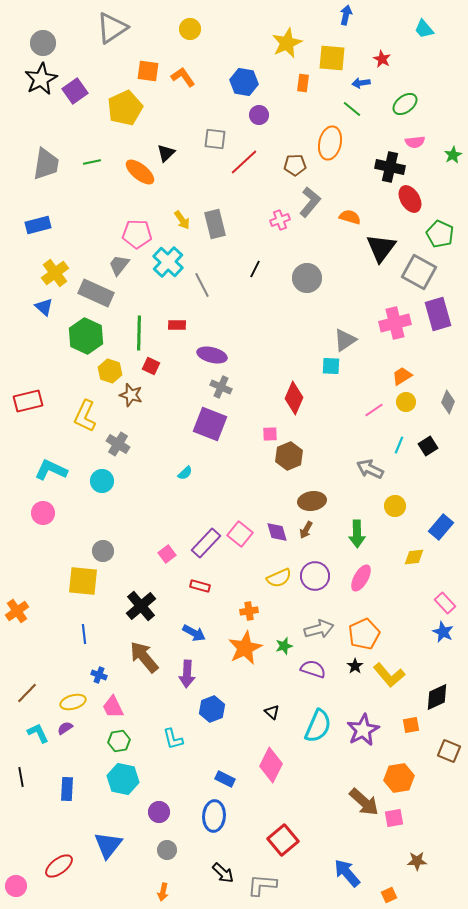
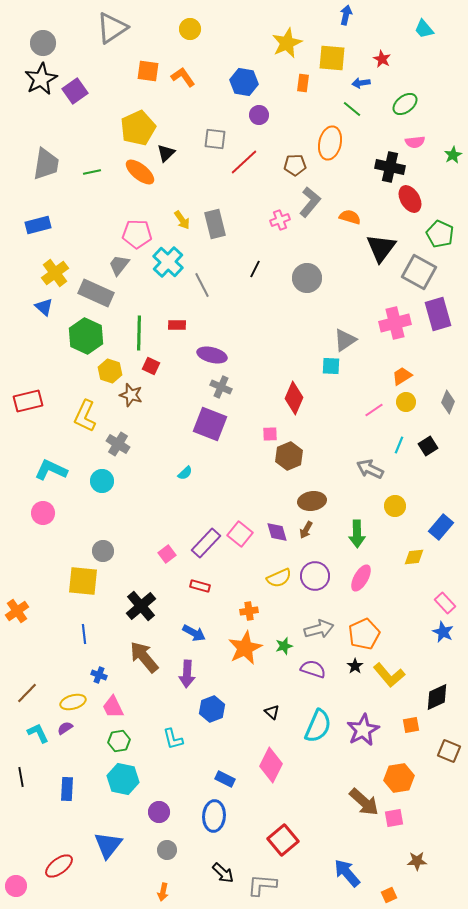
yellow pentagon at (125, 108): moved 13 px right, 20 px down
green line at (92, 162): moved 10 px down
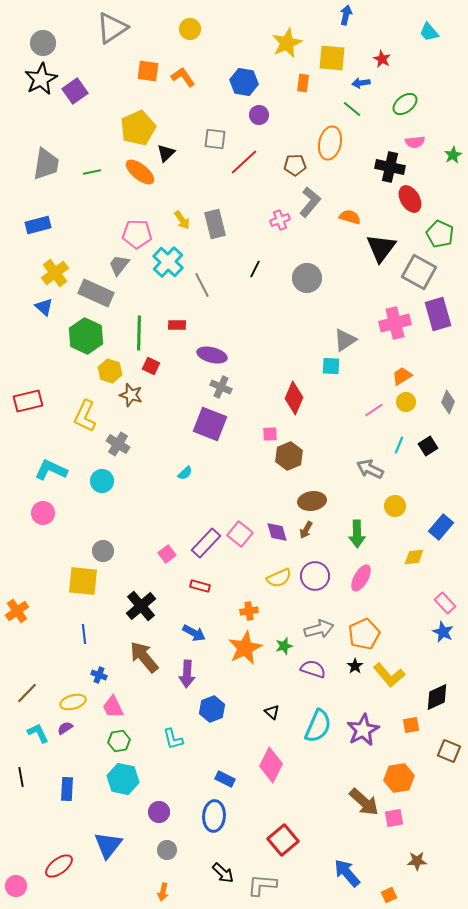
cyan trapezoid at (424, 29): moved 5 px right, 3 px down
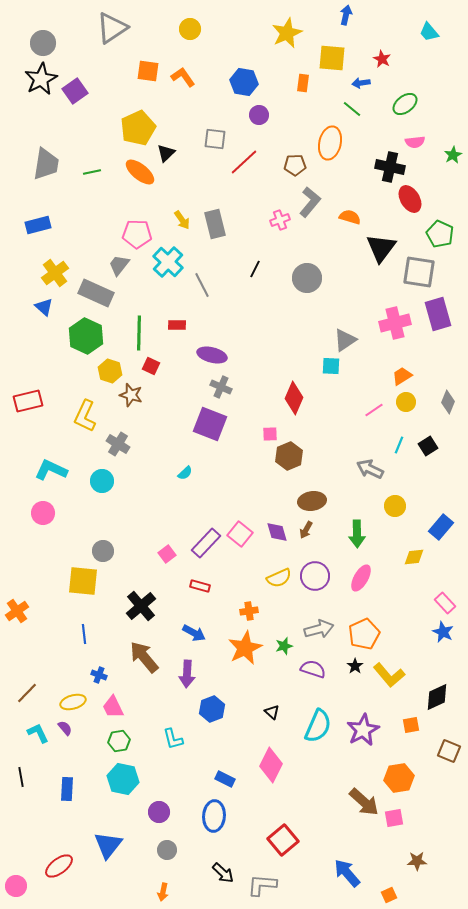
yellow star at (287, 43): moved 10 px up
gray square at (419, 272): rotated 20 degrees counterclockwise
purple semicircle at (65, 728): rotated 84 degrees clockwise
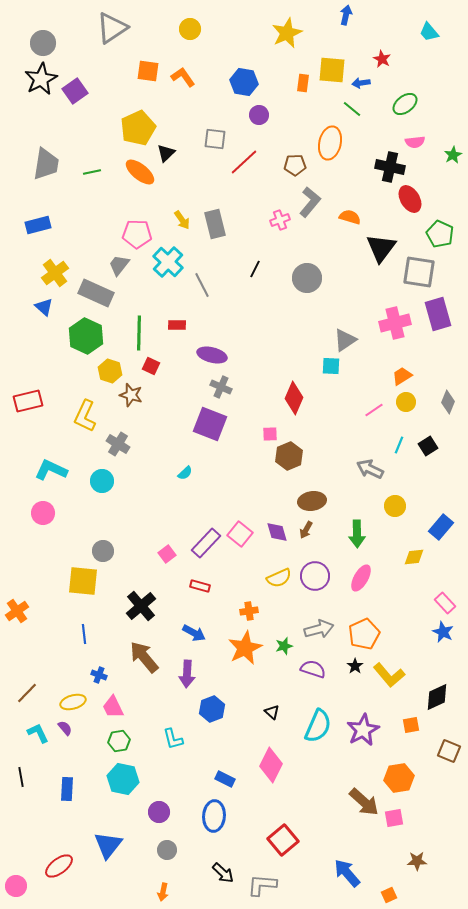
yellow square at (332, 58): moved 12 px down
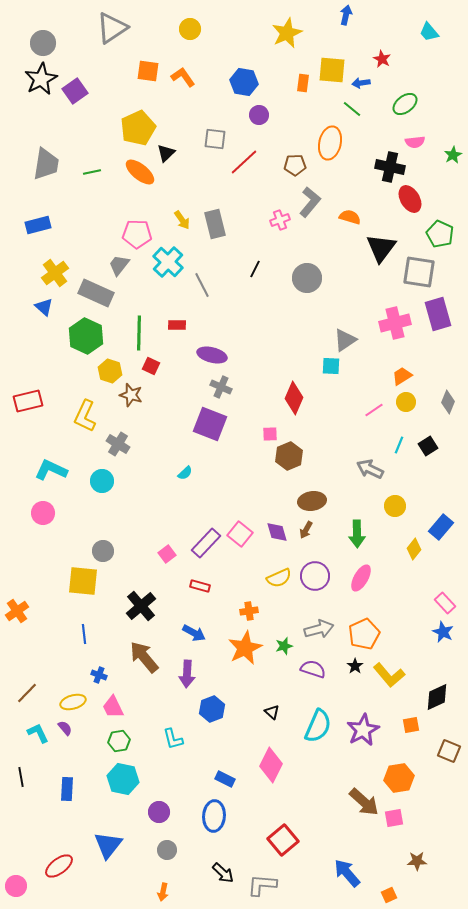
yellow diamond at (414, 557): moved 8 px up; rotated 45 degrees counterclockwise
